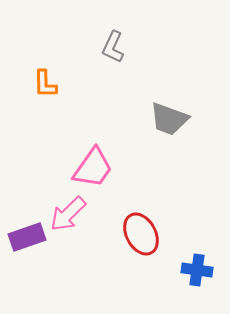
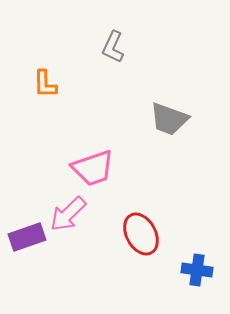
pink trapezoid: rotated 36 degrees clockwise
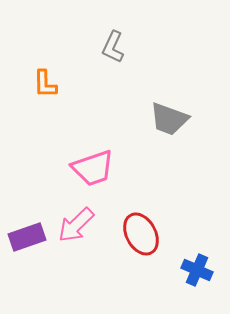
pink arrow: moved 8 px right, 11 px down
blue cross: rotated 16 degrees clockwise
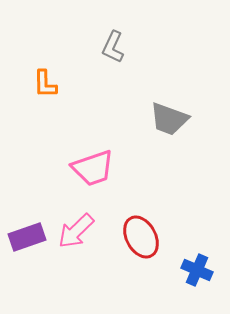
pink arrow: moved 6 px down
red ellipse: moved 3 px down
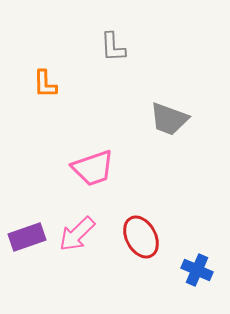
gray L-shape: rotated 28 degrees counterclockwise
pink arrow: moved 1 px right, 3 px down
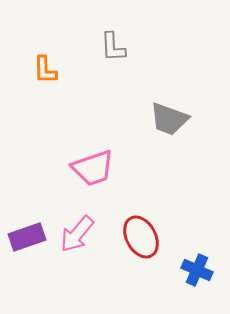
orange L-shape: moved 14 px up
pink arrow: rotated 6 degrees counterclockwise
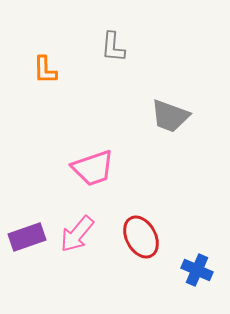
gray L-shape: rotated 8 degrees clockwise
gray trapezoid: moved 1 px right, 3 px up
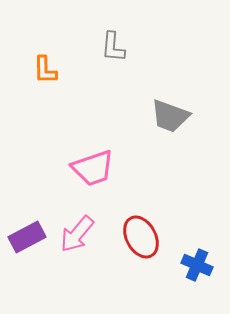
purple rectangle: rotated 9 degrees counterclockwise
blue cross: moved 5 px up
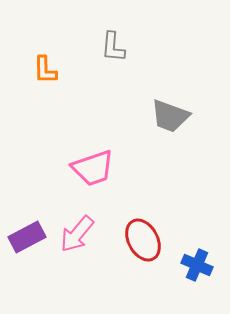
red ellipse: moved 2 px right, 3 px down
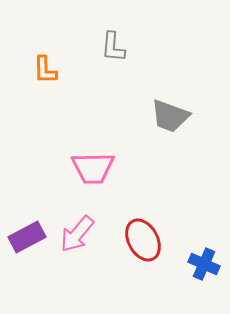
pink trapezoid: rotated 18 degrees clockwise
blue cross: moved 7 px right, 1 px up
